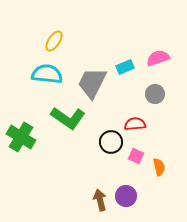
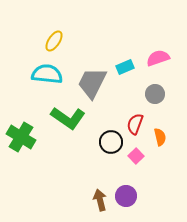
red semicircle: rotated 65 degrees counterclockwise
pink square: rotated 21 degrees clockwise
orange semicircle: moved 1 px right, 30 px up
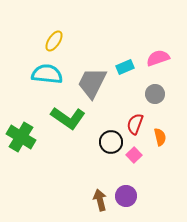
pink square: moved 2 px left, 1 px up
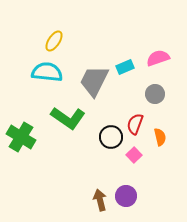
cyan semicircle: moved 2 px up
gray trapezoid: moved 2 px right, 2 px up
black circle: moved 5 px up
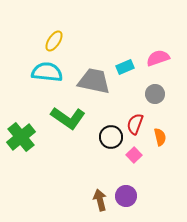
gray trapezoid: rotated 76 degrees clockwise
green cross: rotated 20 degrees clockwise
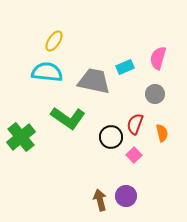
pink semicircle: rotated 55 degrees counterclockwise
orange semicircle: moved 2 px right, 4 px up
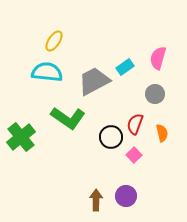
cyan rectangle: rotated 12 degrees counterclockwise
gray trapezoid: rotated 40 degrees counterclockwise
brown arrow: moved 4 px left; rotated 15 degrees clockwise
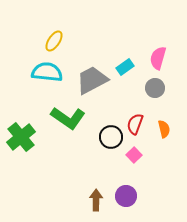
gray trapezoid: moved 2 px left, 1 px up
gray circle: moved 6 px up
orange semicircle: moved 2 px right, 4 px up
